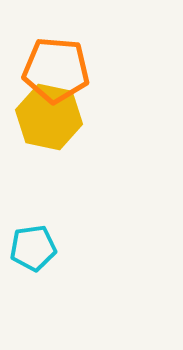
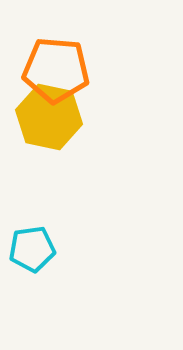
cyan pentagon: moved 1 px left, 1 px down
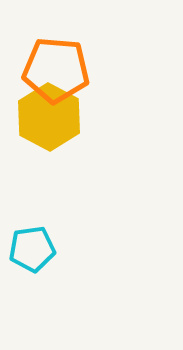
yellow hexagon: rotated 16 degrees clockwise
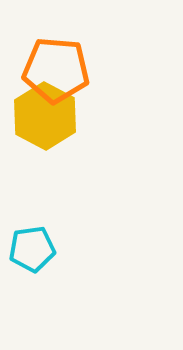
yellow hexagon: moved 4 px left, 1 px up
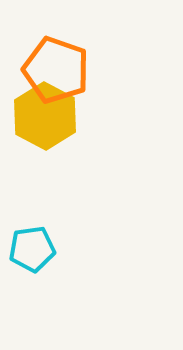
orange pentagon: rotated 14 degrees clockwise
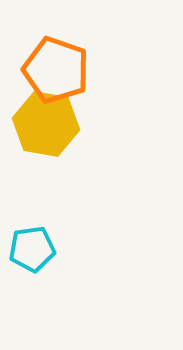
yellow hexagon: moved 1 px right, 8 px down; rotated 18 degrees counterclockwise
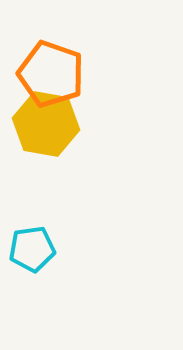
orange pentagon: moved 5 px left, 4 px down
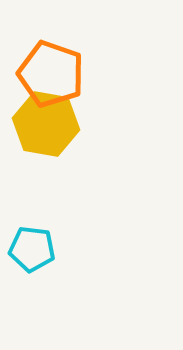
cyan pentagon: rotated 15 degrees clockwise
